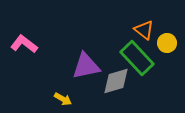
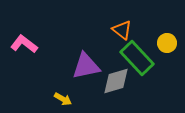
orange triangle: moved 22 px left
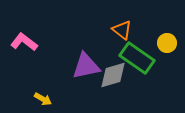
pink L-shape: moved 2 px up
green rectangle: rotated 12 degrees counterclockwise
gray diamond: moved 3 px left, 6 px up
yellow arrow: moved 20 px left
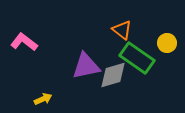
yellow arrow: rotated 54 degrees counterclockwise
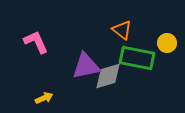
pink L-shape: moved 12 px right; rotated 28 degrees clockwise
green rectangle: rotated 24 degrees counterclockwise
gray diamond: moved 5 px left, 1 px down
yellow arrow: moved 1 px right, 1 px up
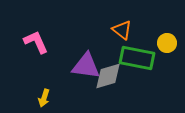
purple triangle: rotated 20 degrees clockwise
yellow arrow: rotated 132 degrees clockwise
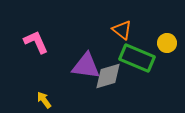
green rectangle: rotated 12 degrees clockwise
yellow arrow: moved 2 px down; rotated 126 degrees clockwise
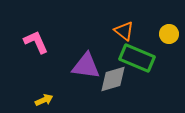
orange triangle: moved 2 px right, 1 px down
yellow circle: moved 2 px right, 9 px up
gray diamond: moved 5 px right, 3 px down
yellow arrow: rotated 102 degrees clockwise
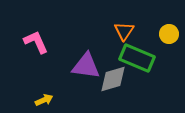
orange triangle: rotated 25 degrees clockwise
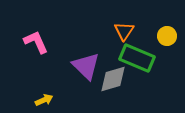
yellow circle: moved 2 px left, 2 px down
purple triangle: rotated 36 degrees clockwise
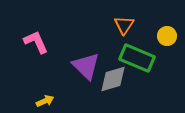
orange triangle: moved 6 px up
yellow arrow: moved 1 px right, 1 px down
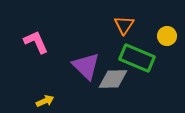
gray diamond: rotated 16 degrees clockwise
